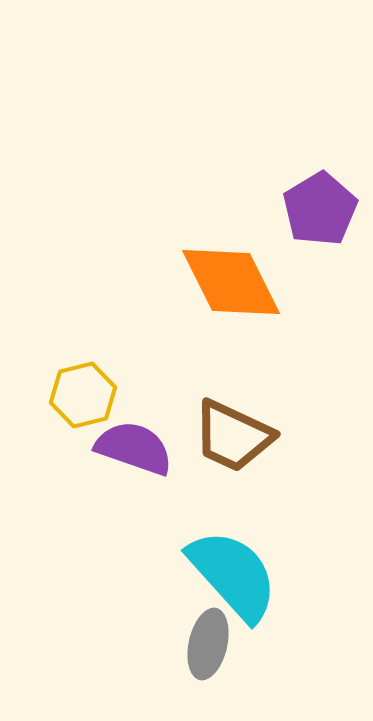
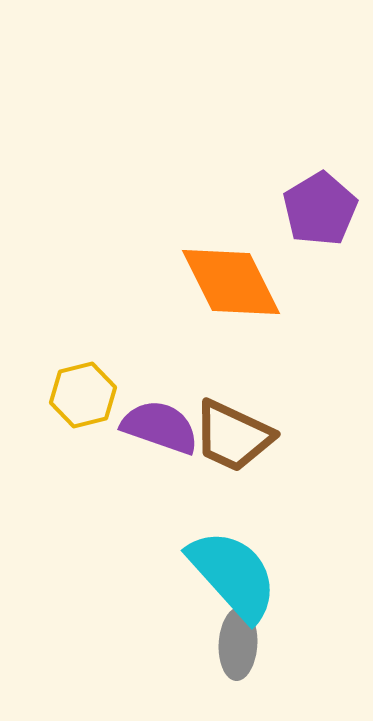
purple semicircle: moved 26 px right, 21 px up
gray ellipse: moved 30 px right; rotated 10 degrees counterclockwise
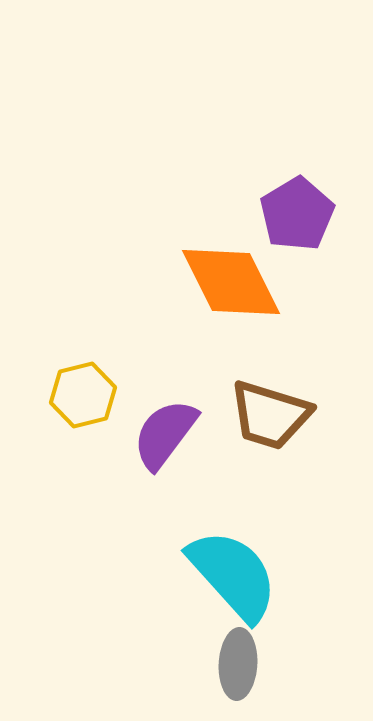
purple pentagon: moved 23 px left, 5 px down
purple semicircle: moved 5 px right, 7 px down; rotated 72 degrees counterclockwise
brown trapezoid: moved 37 px right, 21 px up; rotated 8 degrees counterclockwise
gray ellipse: moved 20 px down
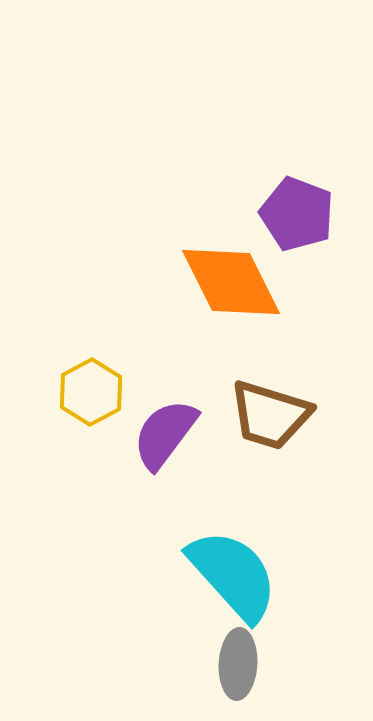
purple pentagon: rotated 20 degrees counterclockwise
yellow hexagon: moved 8 px right, 3 px up; rotated 14 degrees counterclockwise
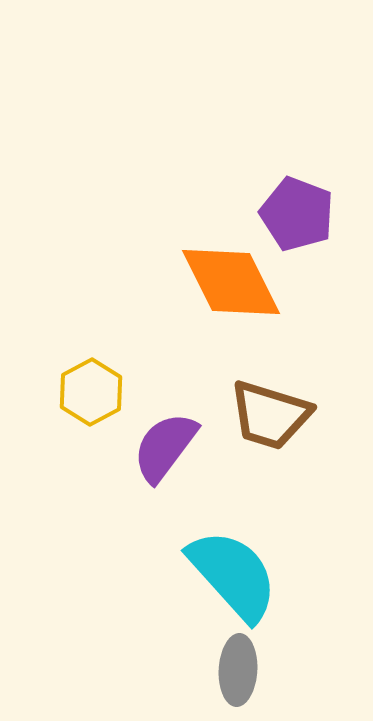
purple semicircle: moved 13 px down
gray ellipse: moved 6 px down
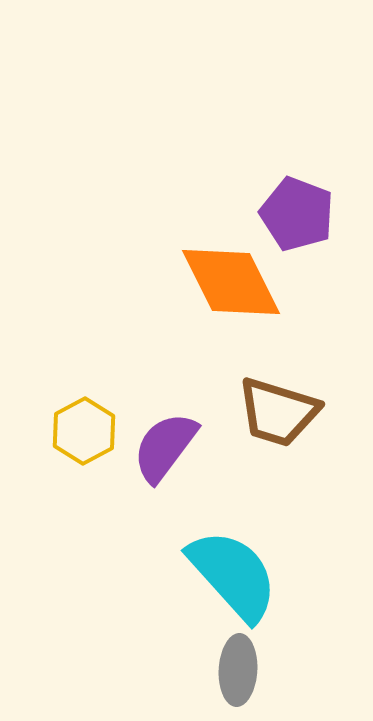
yellow hexagon: moved 7 px left, 39 px down
brown trapezoid: moved 8 px right, 3 px up
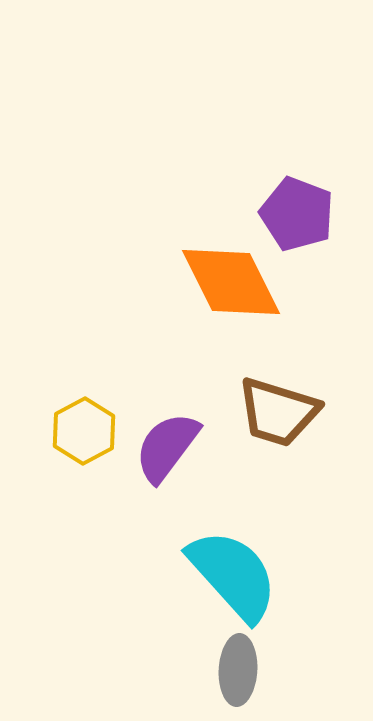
purple semicircle: moved 2 px right
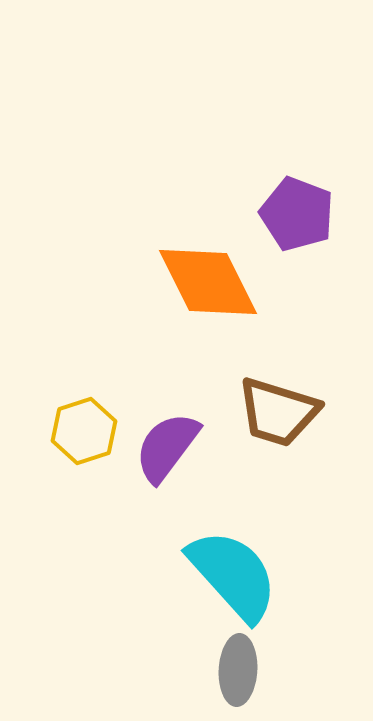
orange diamond: moved 23 px left
yellow hexagon: rotated 10 degrees clockwise
